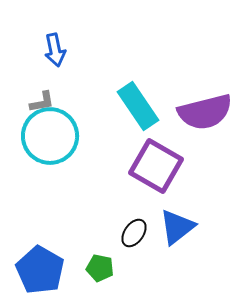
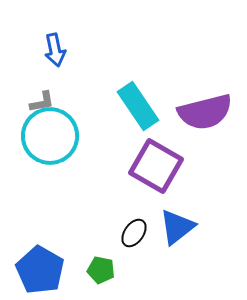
green pentagon: moved 1 px right, 2 px down
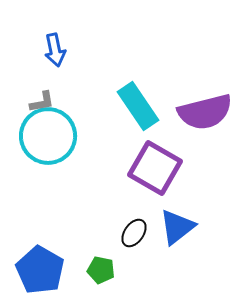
cyan circle: moved 2 px left
purple square: moved 1 px left, 2 px down
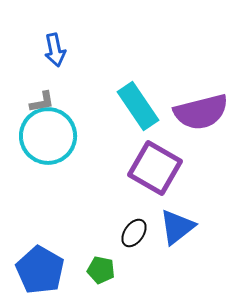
purple semicircle: moved 4 px left
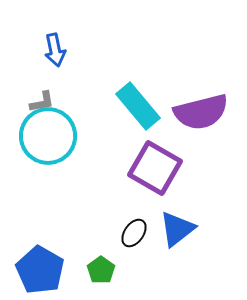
cyan rectangle: rotated 6 degrees counterclockwise
blue triangle: moved 2 px down
green pentagon: rotated 24 degrees clockwise
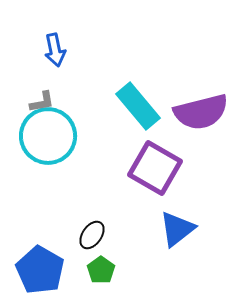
black ellipse: moved 42 px left, 2 px down
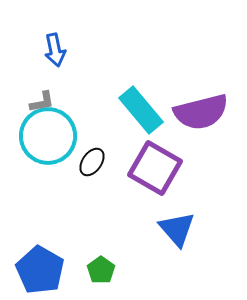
cyan rectangle: moved 3 px right, 4 px down
blue triangle: rotated 33 degrees counterclockwise
black ellipse: moved 73 px up
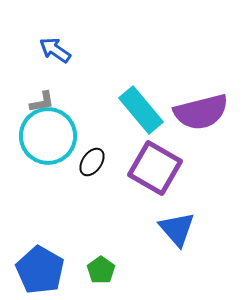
blue arrow: rotated 136 degrees clockwise
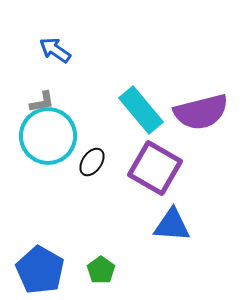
blue triangle: moved 5 px left, 4 px up; rotated 45 degrees counterclockwise
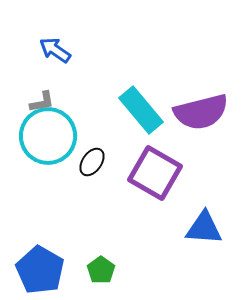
purple square: moved 5 px down
blue triangle: moved 32 px right, 3 px down
